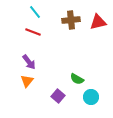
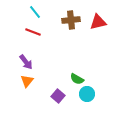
purple arrow: moved 3 px left
cyan circle: moved 4 px left, 3 px up
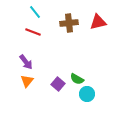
brown cross: moved 2 px left, 3 px down
purple square: moved 12 px up
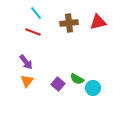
cyan line: moved 1 px right, 1 px down
cyan circle: moved 6 px right, 6 px up
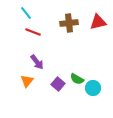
cyan line: moved 10 px left
purple arrow: moved 11 px right
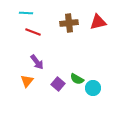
cyan line: rotated 48 degrees counterclockwise
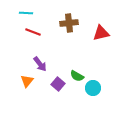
red triangle: moved 3 px right, 11 px down
purple arrow: moved 3 px right, 2 px down
green semicircle: moved 3 px up
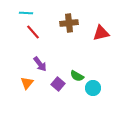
red line: rotated 28 degrees clockwise
orange triangle: moved 2 px down
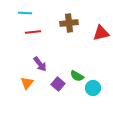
cyan line: moved 1 px left
red line: rotated 56 degrees counterclockwise
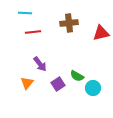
purple square: rotated 16 degrees clockwise
